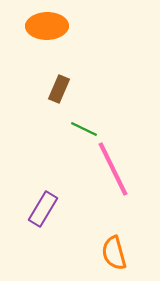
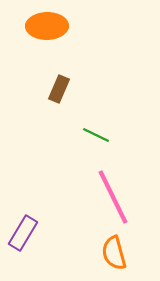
green line: moved 12 px right, 6 px down
pink line: moved 28 px down
purple rectangle: moved 20 px left, 24 px down
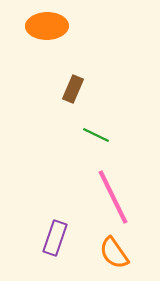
brown rectangle: moved 14 px right
purple rectangle: moved 32 px right, 5 px down; rotated 12 degrees counterclockwise
orange semicircle: rotated 20 degrees counterclockwise
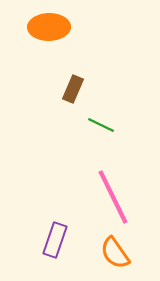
orange ellipse: moved 2 px right, 1 px down
green line: moved 5 px right, 10 px up
purple rectangle: moved 2 px down
orange semicircle: moved 1 px right
